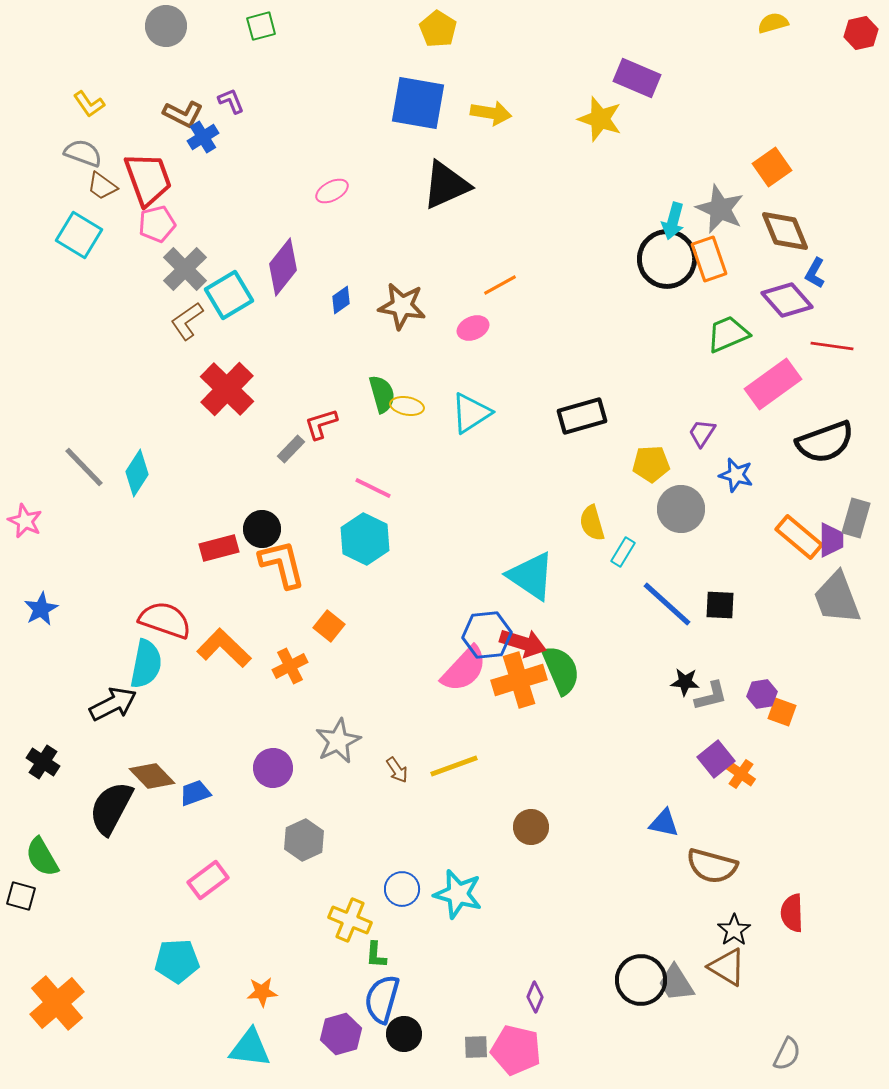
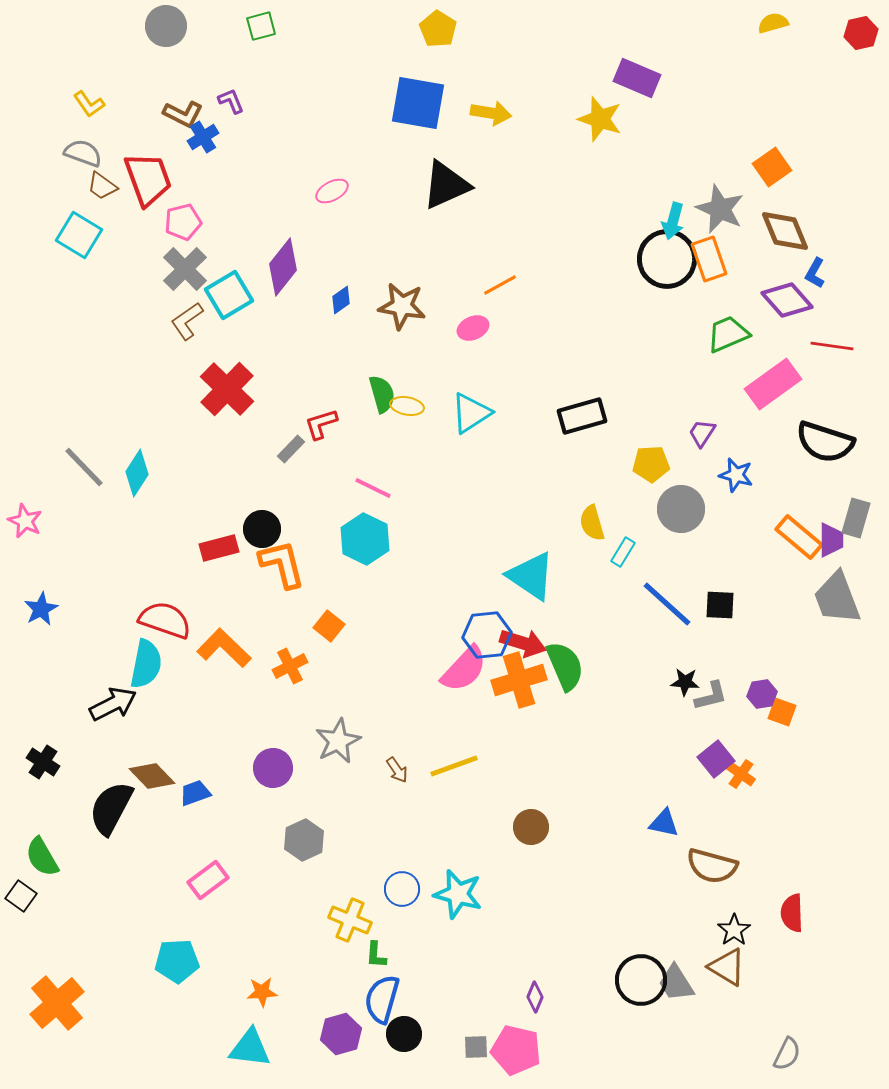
pink pentagon at (157, 224): moved 26 px right, 2 px up
black semicircle at (825, 442): rotated 38 degrees clockwise
green semicircle at (561, 670): moved 4 px right, 4 px up
black square at (21, 896): rotated 20 degrees clockwise
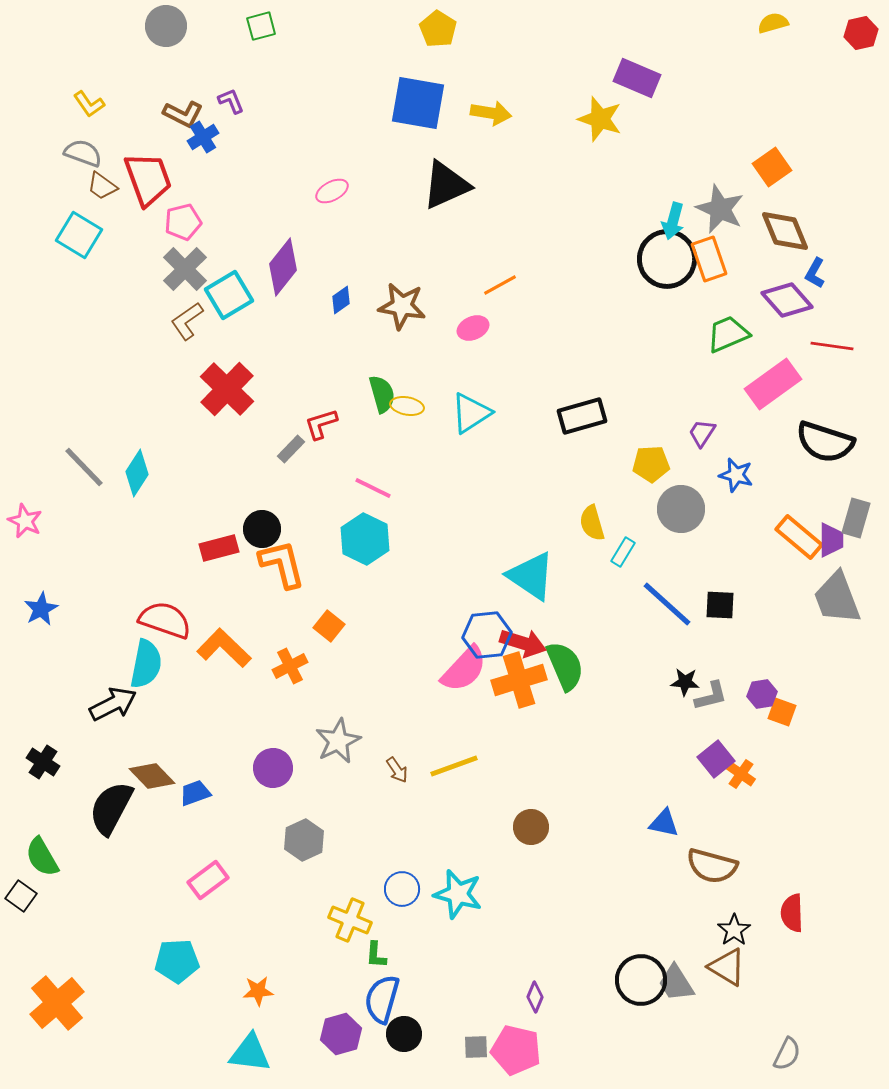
orange star at (262, 992): moved 4 px left, 1 px up
cyan triangle at (250, 1048): moved 5 px down
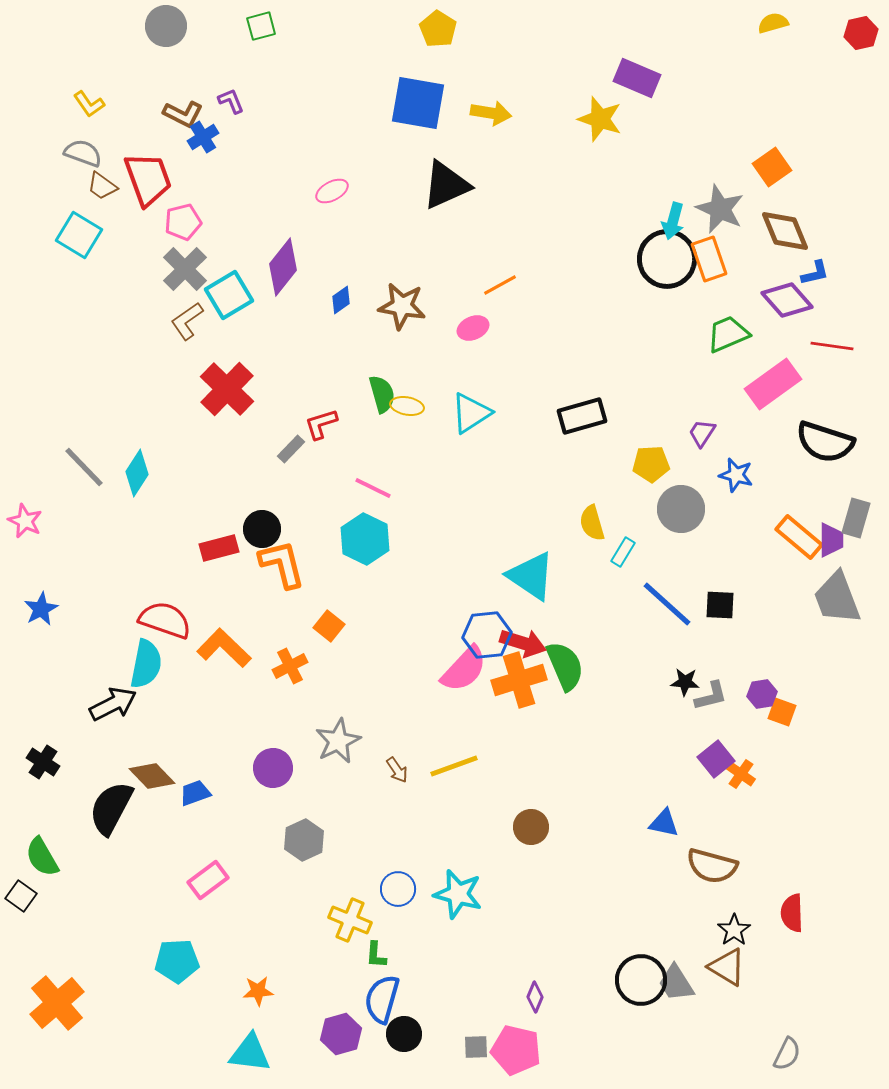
blue L-shape at (815, 273): rotated 132 degrees counterclockwise
blue circle at (402, 889): moved 4 px left
